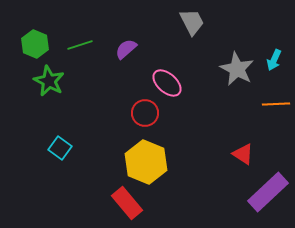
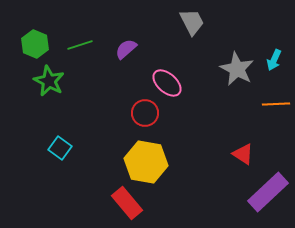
yellow hexagon: rotated 12 degrees counterclockwise
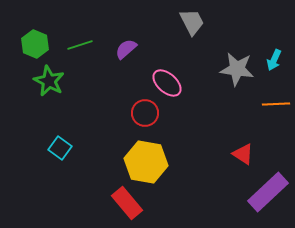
gray star: rotated 20 degrees counterclockwise
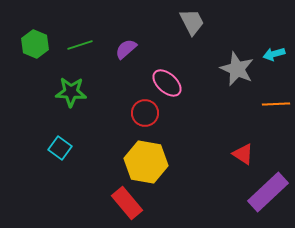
cyan arrow: moved 6 px up; rotated 50 degrees clockwise
gray star: rotated 16 degrees clockwise
green star: moved 22 px right, 11 px down; rotated 24 degrees counterclockwise
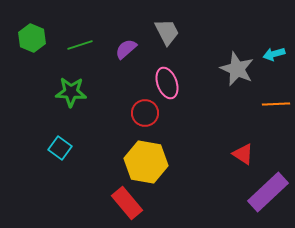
gray trapezoid: moved 25 px left, 10 px down
green hexagon: moved 3 px left, 6 px up
pink ellipse: rotated 28 degrees clockwise
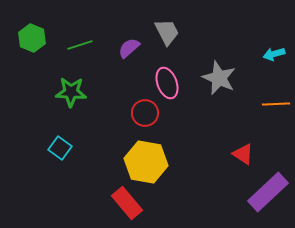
purple semicircle: moved 3 px right, 1 px up
gray star: moved 18 px left, 9 px down
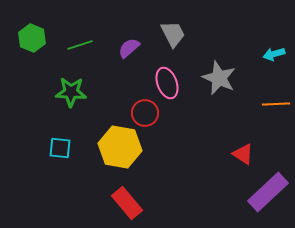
gray trapezoid: moved 6 px right, 2 px down
cyan square: rotated 30 degrees counterclockwise
yellow hexagon: moved 26 px left, 15 px up
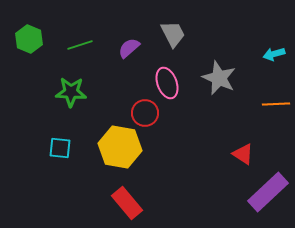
green hexagon: moved 3 px left, 1 px down
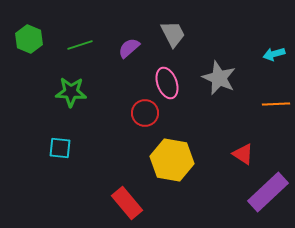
yellow hexagon: moved 52 px right, 13 px down
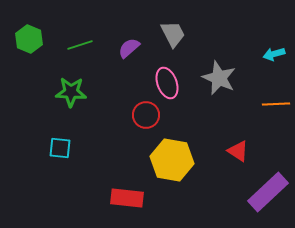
red circle: moved 1 px right, 2 px down
red triangle: moved 5 px left, 3 px up
red rectangle: moved 5 px up; rotated 44 degrees counterclockwise
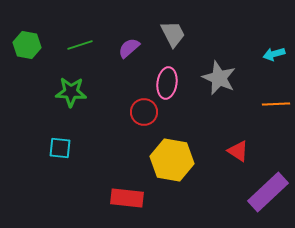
green hexagon: moved 2 px left, 6 px down; rotated 12 degrees counterclockwise
pink ellipse: rotated 28 degrees clockwise
red circle: moved 2 px left, 3 px up
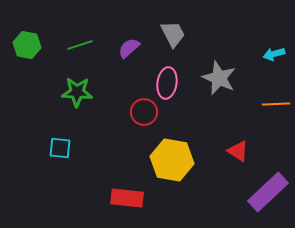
green star: moved 6 px right
